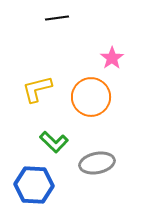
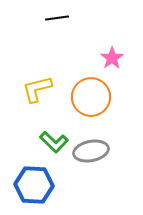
gray ellipse: moved 6 px left, 12 px up
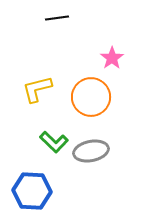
blue hexagon: moved 2 px left, 6 px down
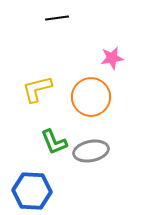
pink star: rotated 25 degrees clockwise
green L-shape: rotated 24 degrees clockwise
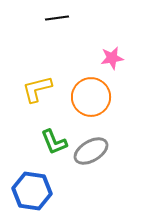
gray ellipse: rotated 20 degrees counterclockwise
blue hexagon: rotated 6 degrees clockwise
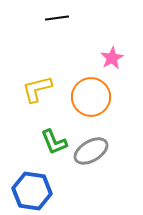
pink star: rotated 20 degrees counterclockwise
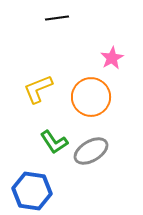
yellow L-shape: moved 1 px right; rotated 8 degrees counterclockwise
green L-shape: rotated 12 degrees counterclockwise
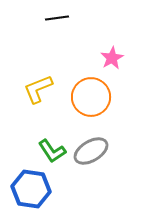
green L-shape: moved 2 px left, 9 px down
blue hexagon: moved 1 px left, 2 px up
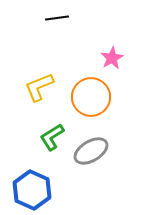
yellow L-shape: moved 1 px right, 2 px up
green L-shape: moved 14 px up; rotated 92 degrees clockwise
blue hexagon: moved 1 px right, 1 px down; rotated 15 degrees clockwise
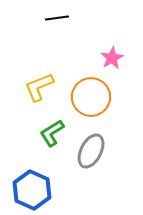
green L-shape: moved 4 px up
gray ellipse: rotated 32 degrees counterclockwise
